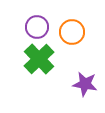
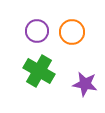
purple circle: moved 4 px down
green cross: moved 12 px down; rotated 16 degrees counterclockwise
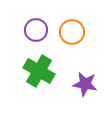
purple circle: moved 1 px left, 1 px up
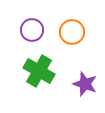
purple circle: moved 4 px left
purple star: rotated 10 degrees clockwise
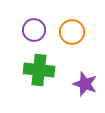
purple circle: moved 2 px right
green cross: moved 1 px up; rotated 24 degrees counterclockwise
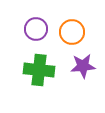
purple circle: moved 2 px right, 1 px up
purple star: moved 2 px left, 18 px up; rotated 25 degrees counterclockwise
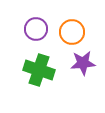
purple star: moved 3 px up
green cross: rotated 12 degrees clockwise
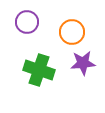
purple circle: moved 9 px left, 7 px up
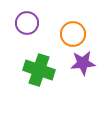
purple circle: moved 1 px down
orange circle: moved 1 px right, 2 px down
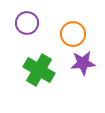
green cross: rotated 12 degrees clockwise
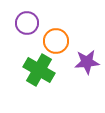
orange circle: moved 17 px left, 7 px down
purple star: moved 4 px right, 1 px up
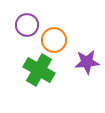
purple circle: moved 2 px down
orange circle: moved 2 px left, 1 px up
